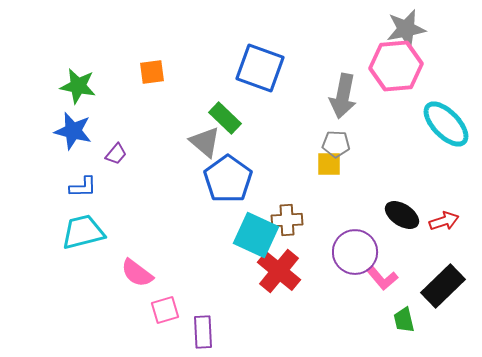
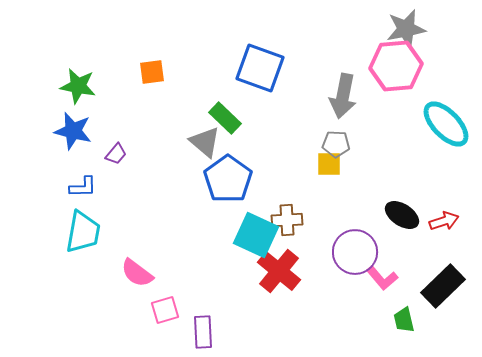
cyan trapezoid: rotated 114 degrees clockwise
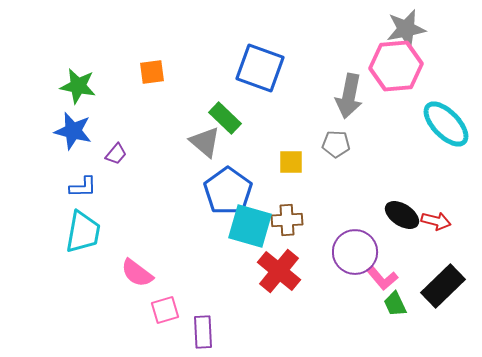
gray arrow: moved 6 px right
yellow square: moved 38 px left, 2 px up
blue pentagon: moved 12 px down
red arrow: moved 8 px left; rotated 32 degrees clockwise
cyan square: moved 6 px left, 9 px up; rotated 9 degrees counterclockwise
green trapezoid: moved 9 px left, 16 px up; rotated 12 degrees counterclockwise
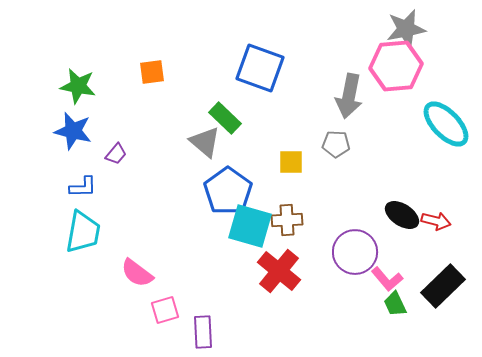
pink L-shape: moved 5 px right, 1 px down
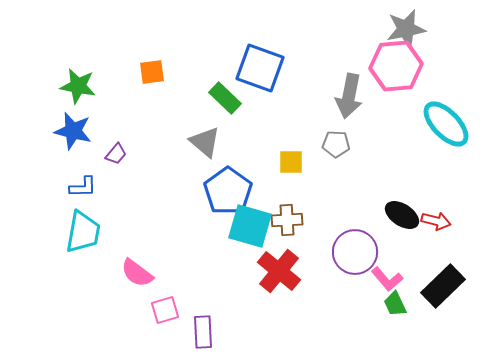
green rectangle: moved 20 px up
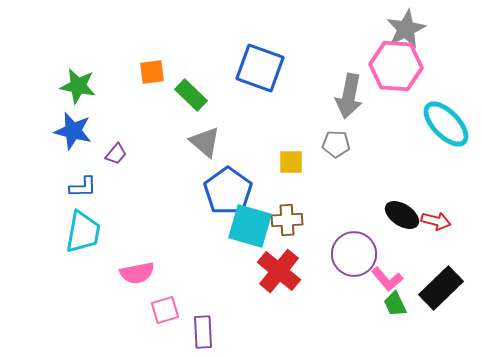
gray star: rotated 15 degrees counterclockwise
pink hexagon: rotated 9 degrees clockwise
green rectangle: moved 34 px left, 3 px up
purple circle: moved 1 px left, 2 px down
pink semicircle: rotated 48 degrees counterclockwise
black rectangle: moved 2 px left, 2 px down
